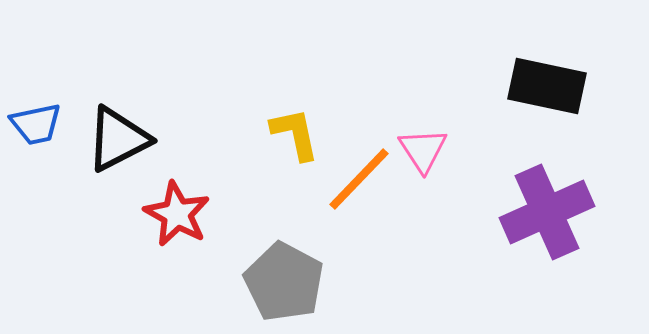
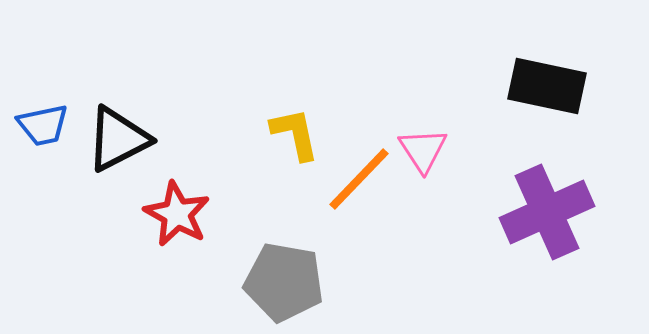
blue trapezoid: moved 7 px right, 1 px down
gray pentagon: rotated 18 degrees counterclockwise
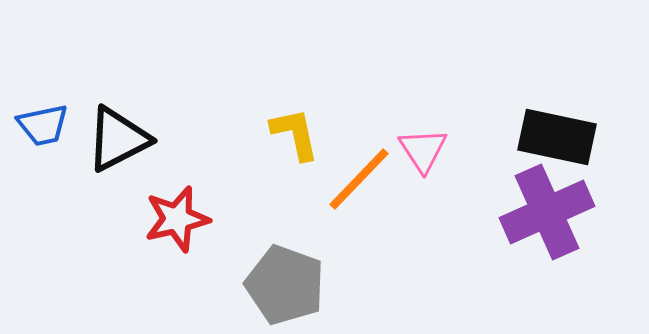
black rectangle: moved 10 px right, 51 px down
red star: moved 5 px down; rotated 30 degrees clockwise
gray pentagon: moved 1 px right, 3 px down; rotated 10 degrees clockwise
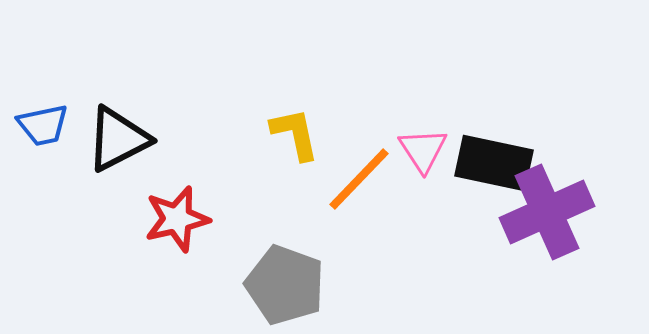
black rectangle: moved 63 px left, 26 px down
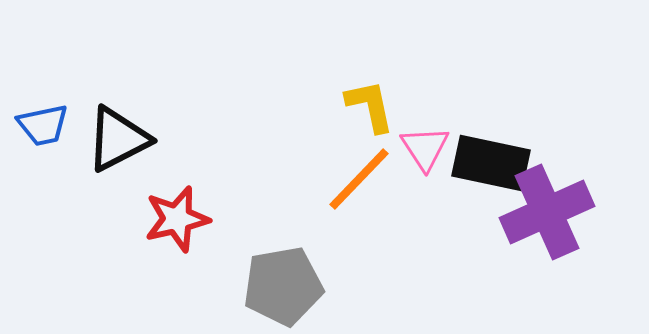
yellow L-shape: moved 75 px right, 28 px up
pink triangle: moved 2 px right, 2 px up
black rectangle: moved 3 px left
gray pentagon: moved 2 px left, 1 px down; rotated 30 degrees counterclockwise
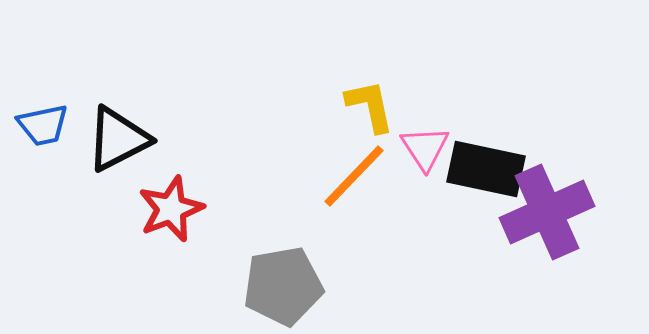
black rectangle: moved 5 px left, 6 px down
orange line: moved 5 px left, 3 px up
red star: moved 6 px left, 10 px up; rotated 8 degrees counterclockwise
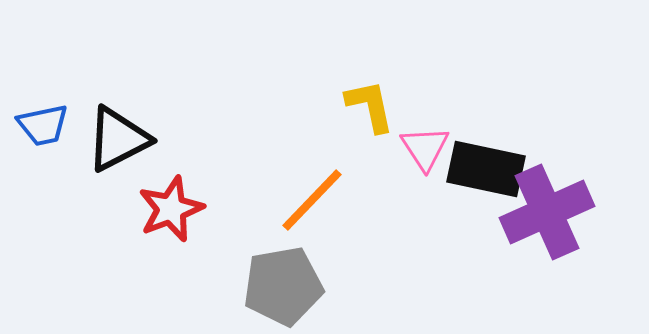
orange line: moved 42 px left, 24 px down
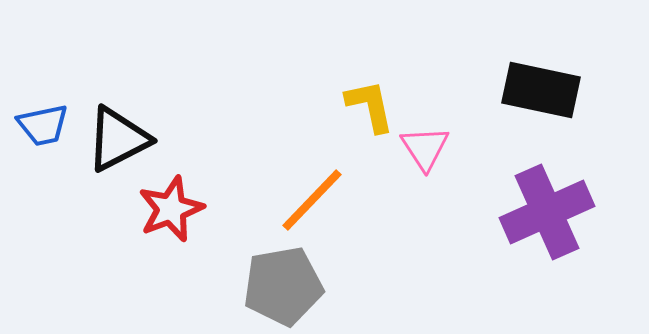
black rectangle: moved 55 px right, 79 px up
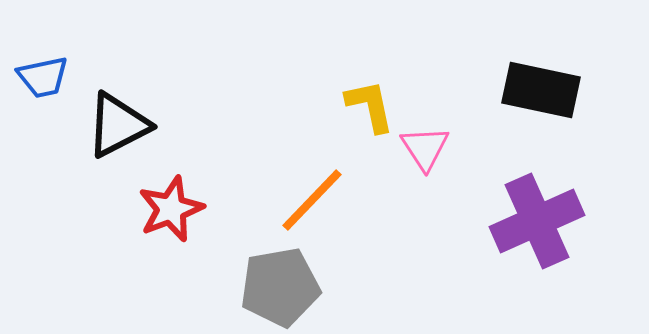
blue trapezoid: moved 48 px up
black triangle: moved 14 px up
purple cross: moved 10 px left, 9 px down
gray pentagon: moved 3 px left, 1 px down
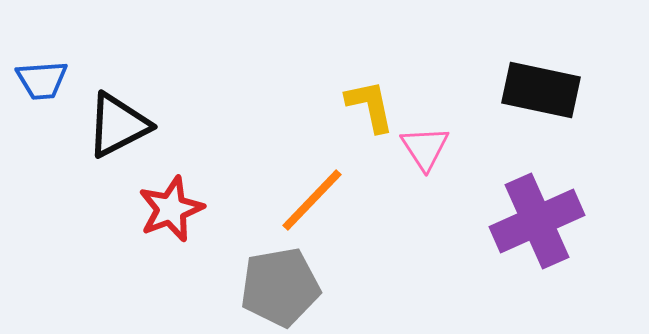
blue trapezoid: moved 1 px left, 3 px down; rotated 8 degrees clockwise
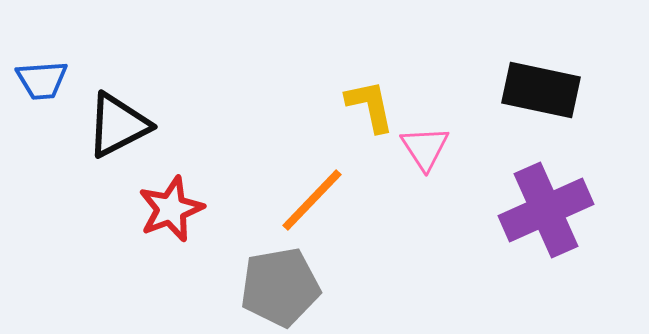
purple cross: moved 9 px right, 11 px up
